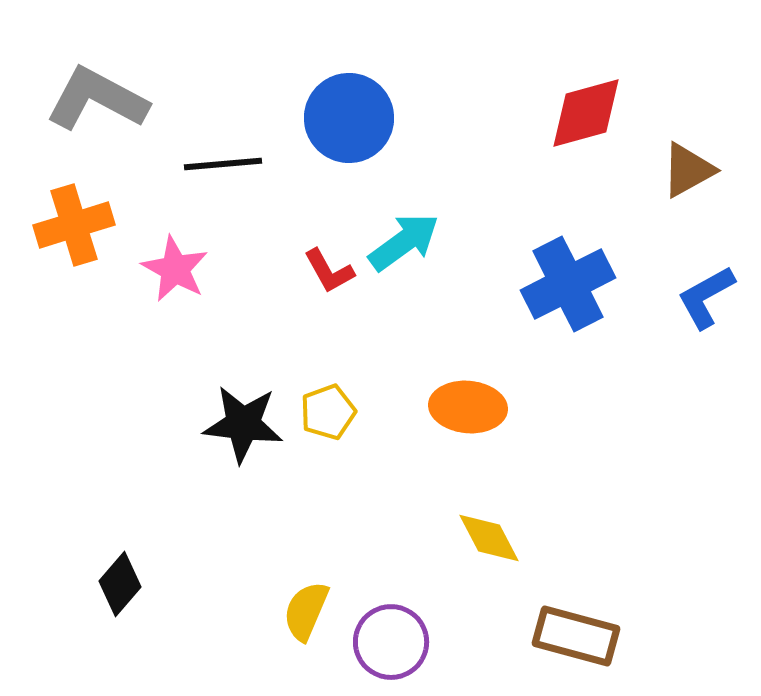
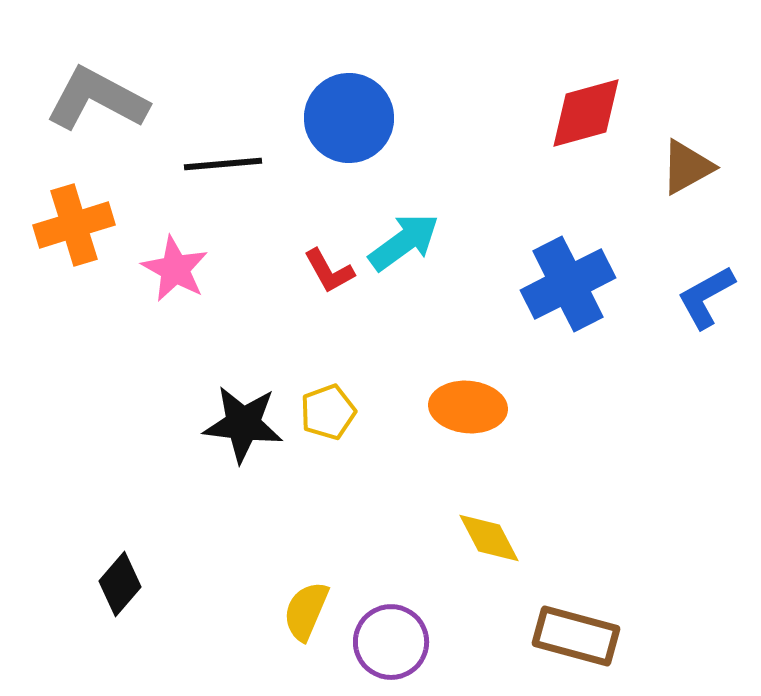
brown triangle: moved 1 px left, 3 px up
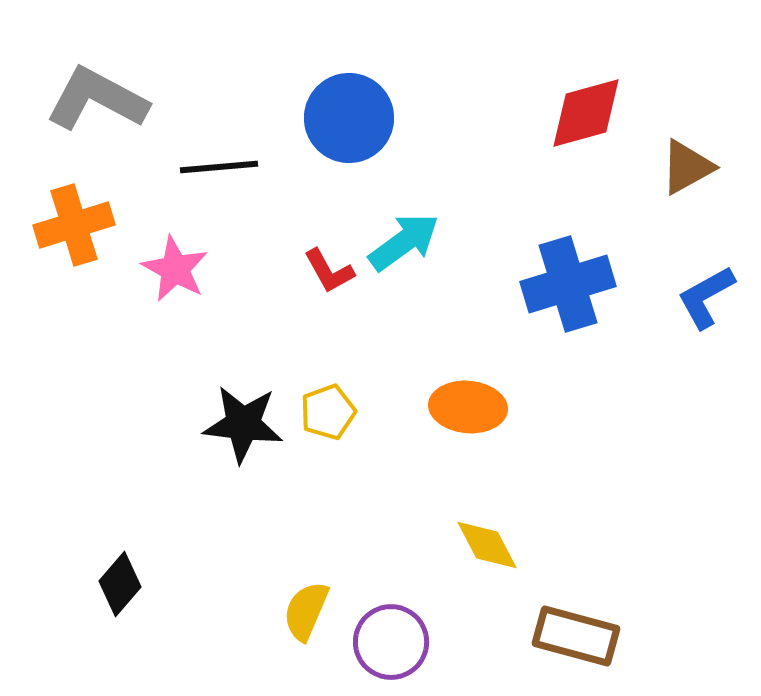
black line: moved 4 px left, 3 px down
blue cross: rotated 10 degrees clockwise
yellow diamond: moved 2 px left, 7 px down
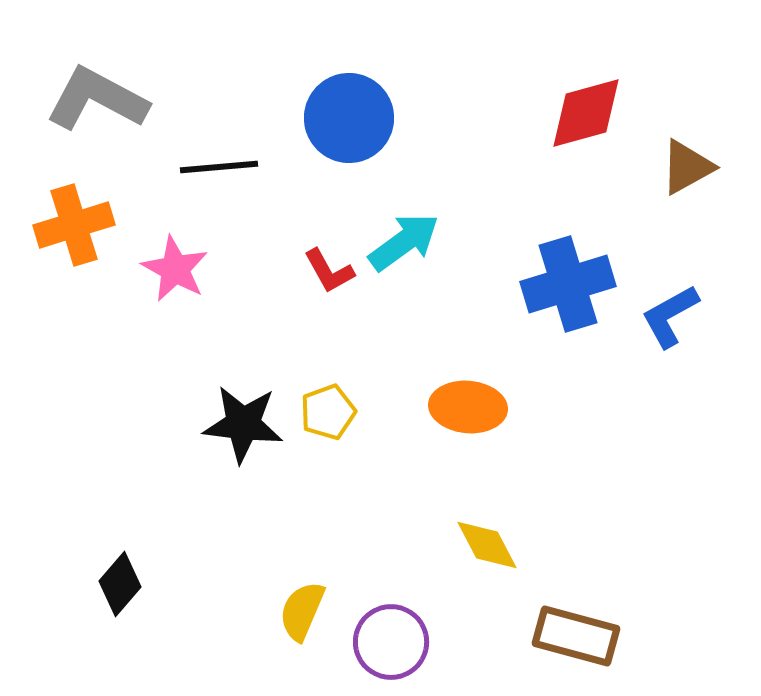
blue L-shape: moved 36 px left, 19 px down
yellow semicircle: moved 4 px left
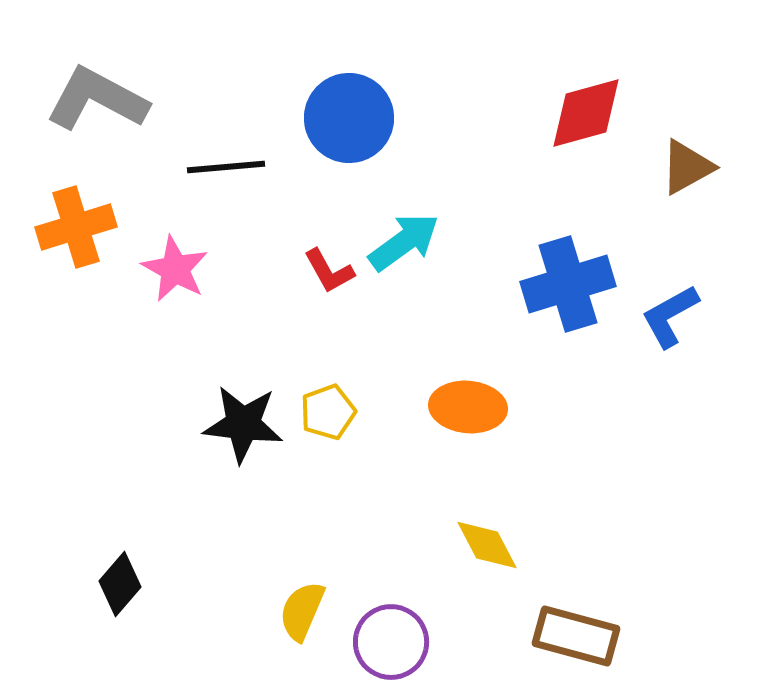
black line: moved 7 px right
orange cross: moved 2 px right, 2 px down
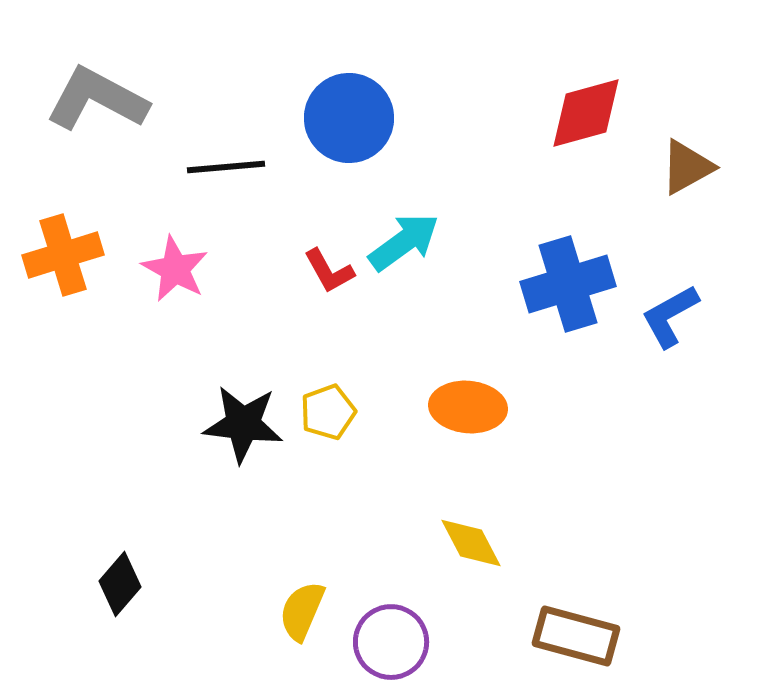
orange cross: moved 13 px left, 28 px down
yellow diamond: moved 16 px left, 2 px up
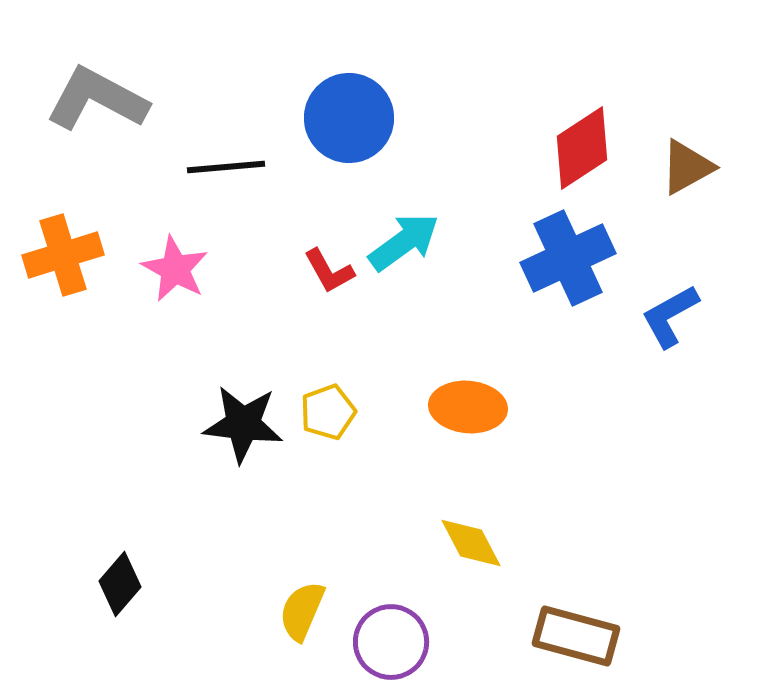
red diamond: moved 4 px left, 35 px down; rotated 18 degrees counterclockwise
blue cross: moved 26 px up; rotated 8 degrees counterclockwise
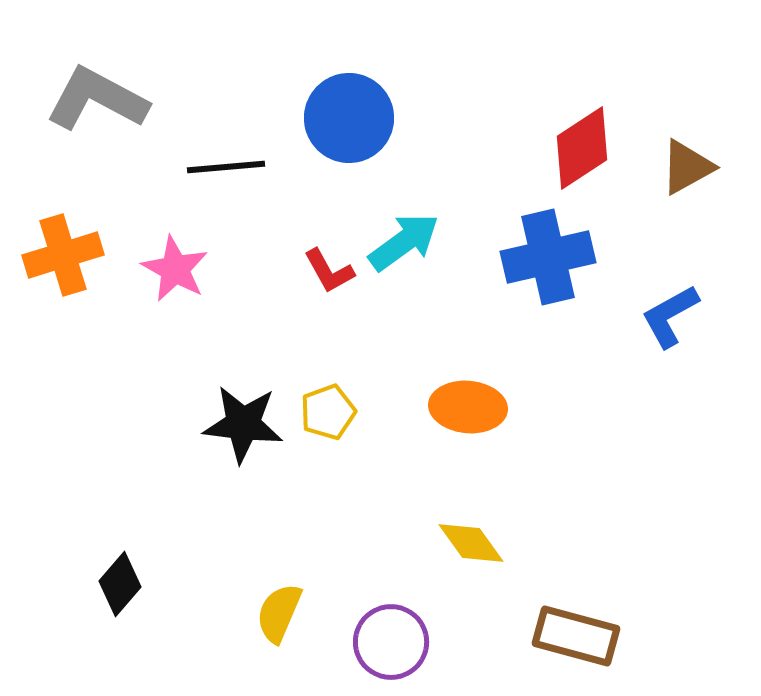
blue cross: moved 20 px left, 1 px up; rotated 12 degrees clockwise
yellow diamond: rotated 8 degrees counterclockwise
yellow semicircle: moved 23 px left, 2 px down
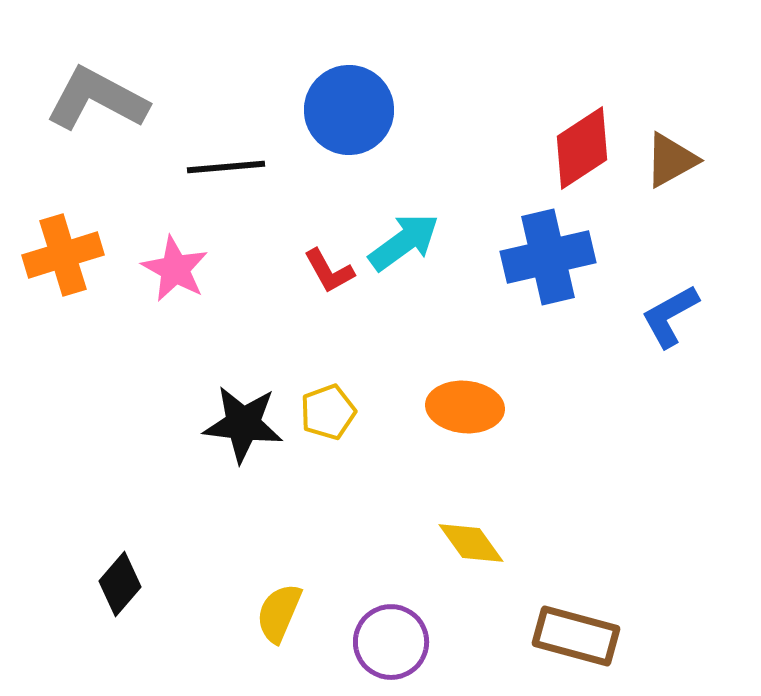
blue circle: moved 8 px up
brown triangle: moved 16 px left, 7 px up
orange ellipse: moved 3 px left
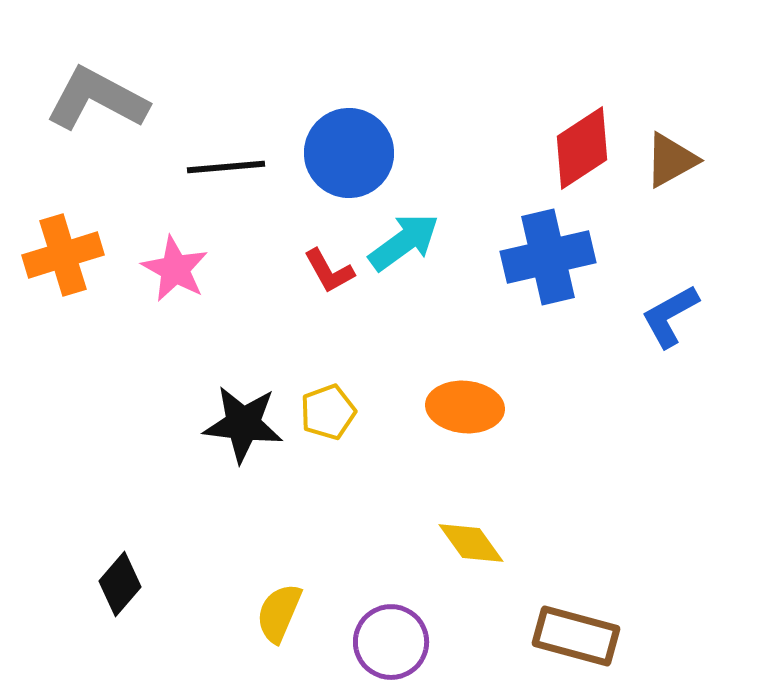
blue circle: moved 43 px down
